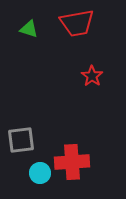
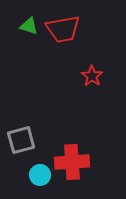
red trapezoid: moved 14 px left, 6 px down
green triangle: moved 3 px up
gray square: rotated 8 degrees counterclockwise
cyan circle: moved 2 px down
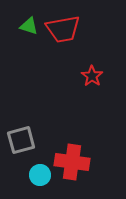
red cross: rotated 12 degrees clockwise
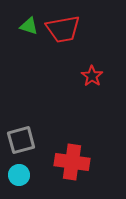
cyan circle: moved 21 px left
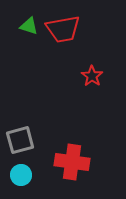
gray square: moved 1 px left
cyan circle: moved 2 px right
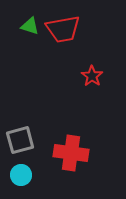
green triangle: moved 1 px right
red cross: moved 1 px left, 9 px up
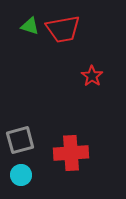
red cross: rotated 12 degrees counterclockwise
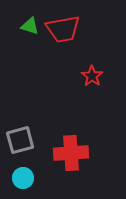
cyan circle: moved 2 px right, 3 px down
